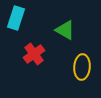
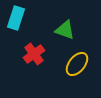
green triangle: rotated 10 degrees counterclockwise
yellow ellipse: moved 5 px left, 3 px up; rotated 35 degrees clockwise
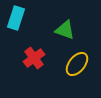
red cross: moved 4 px down
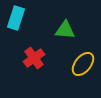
green triangle: rotated 15 degrees counterclockwise
yellow ellipse: moved 6 px right
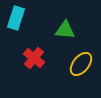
red cross: rotated 15 degrees counterclockwise
yellow ellipse: moved 2 px left
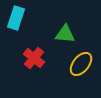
green triangle: moved 4 px down
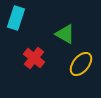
green triangle: rotated 25 degrees clockwise
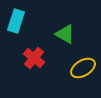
cyan rectangle: moved 3 px down
yellow ellipse: moved 2 px right, 4 px down; rotated 20 degrees clockwise
